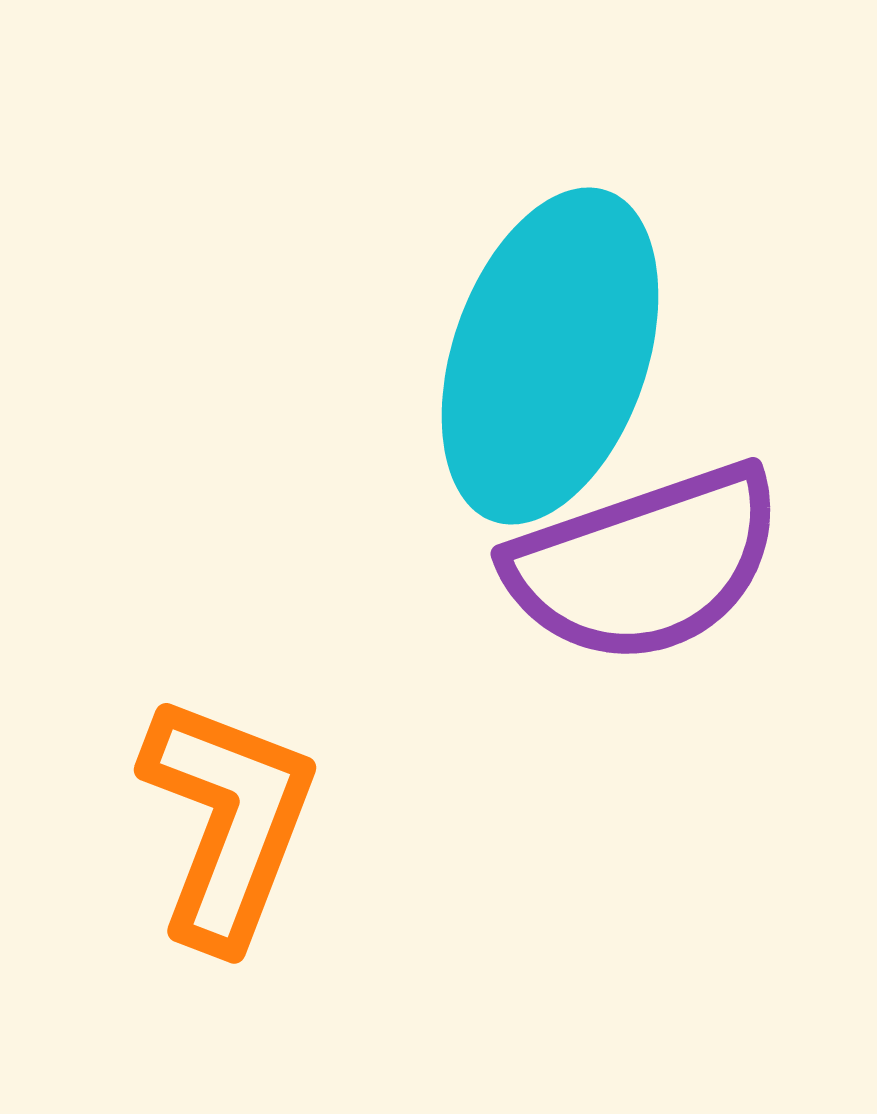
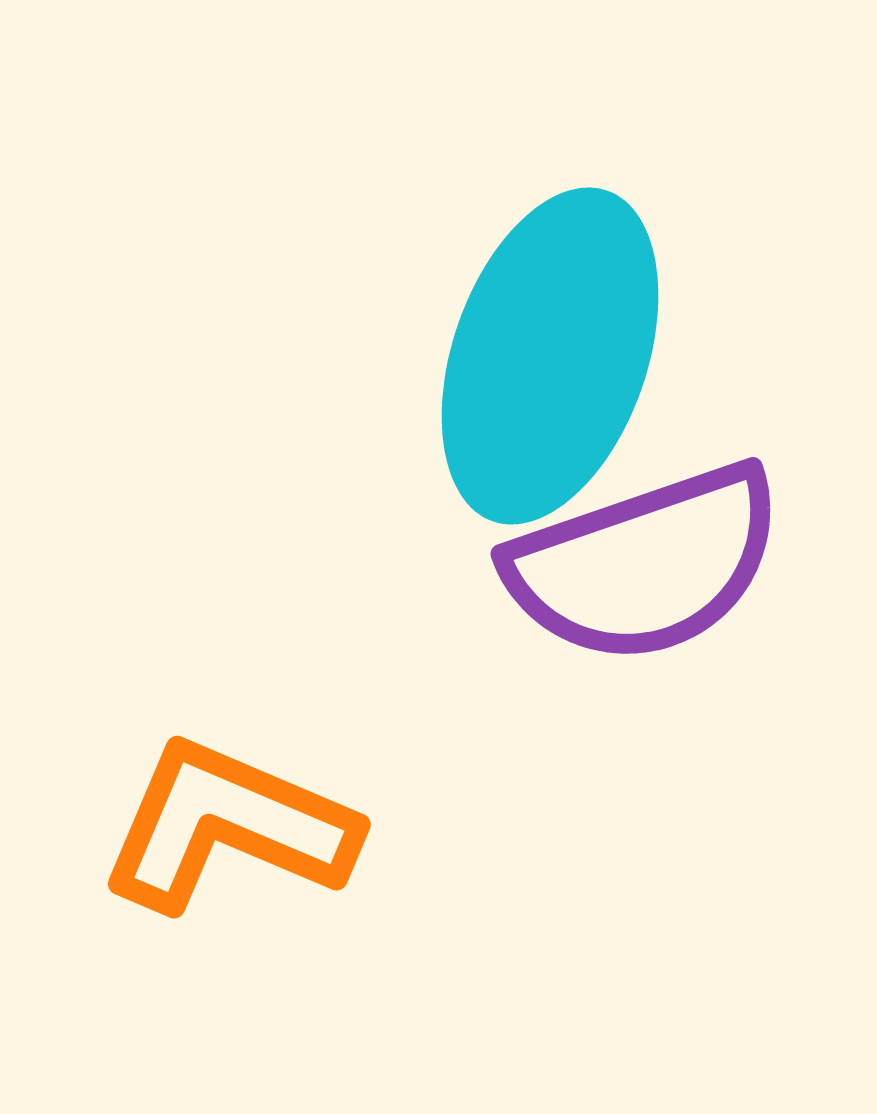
orange L-shape: moved 5 px down; rotated 88 degrees counterclockwise
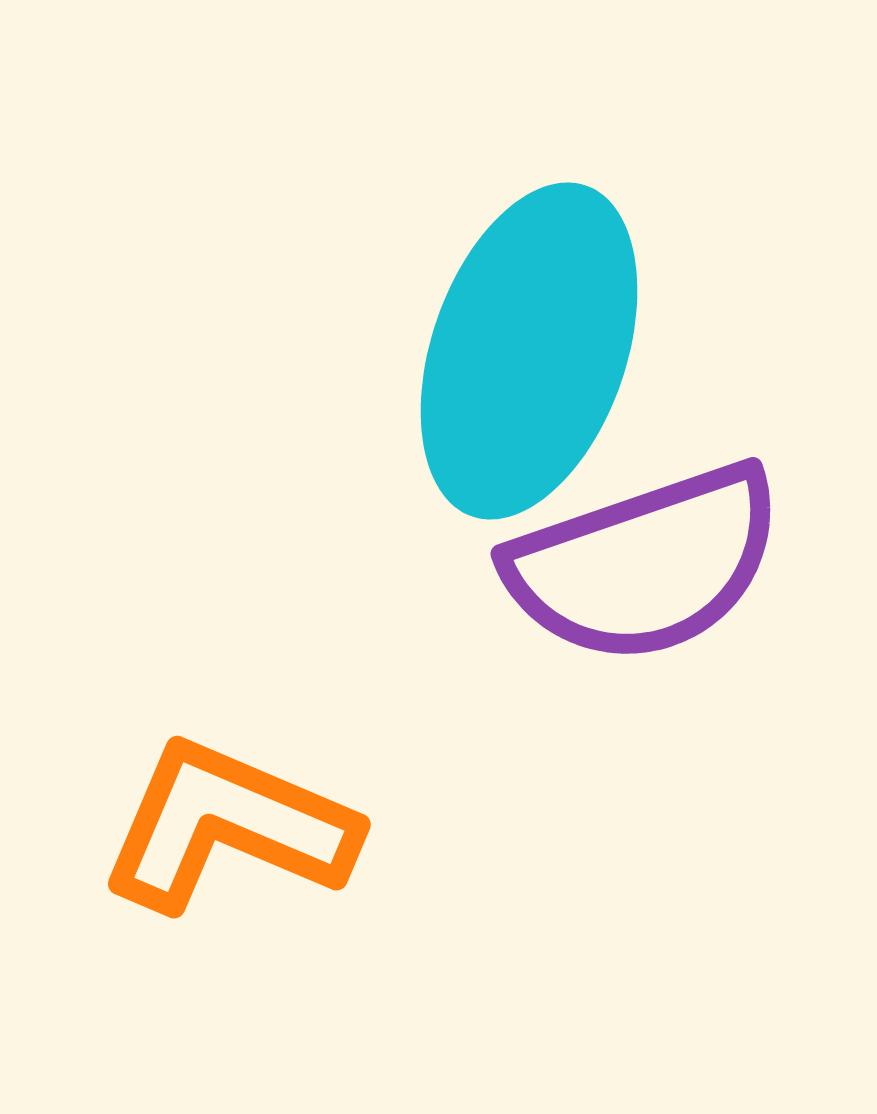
cyan ellipse: moved 21 px left, 5 px up
